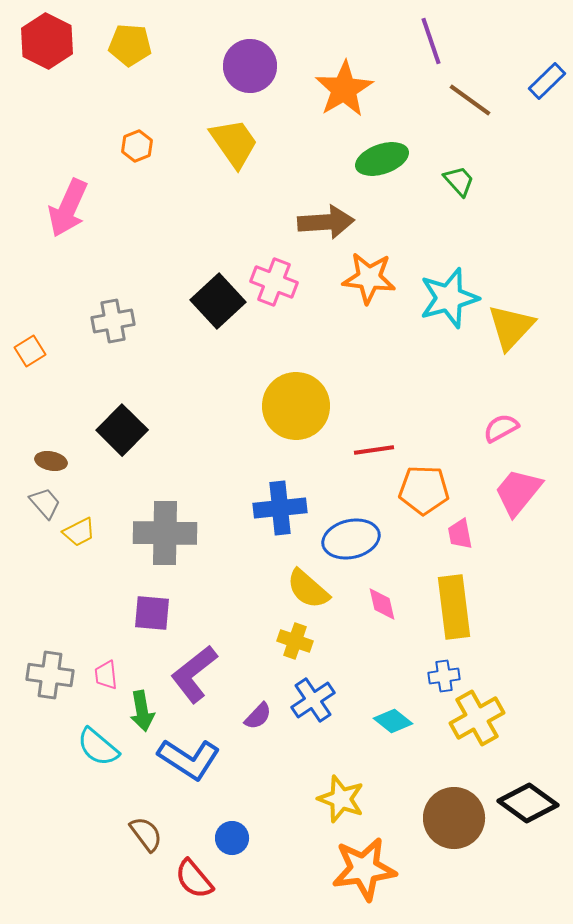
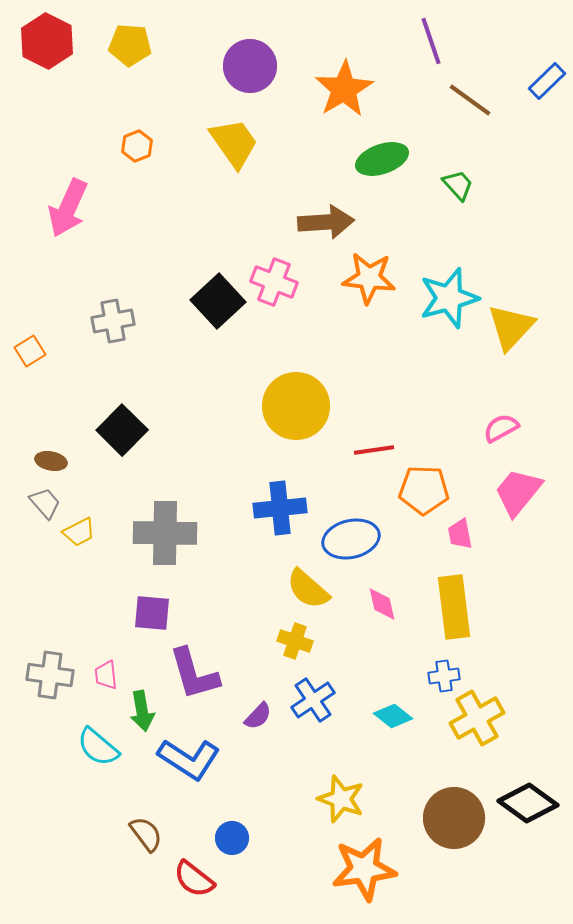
green trapezoid at (459, 181): moved 1 px left, 4 px down
purple L-shape at (194, 674): rotated 68 degrees counterclockwise
cyan diamond at (393, 721): moved 5 px up
red semicircle at (194, 879): rotated 12 degrees counterclockwise
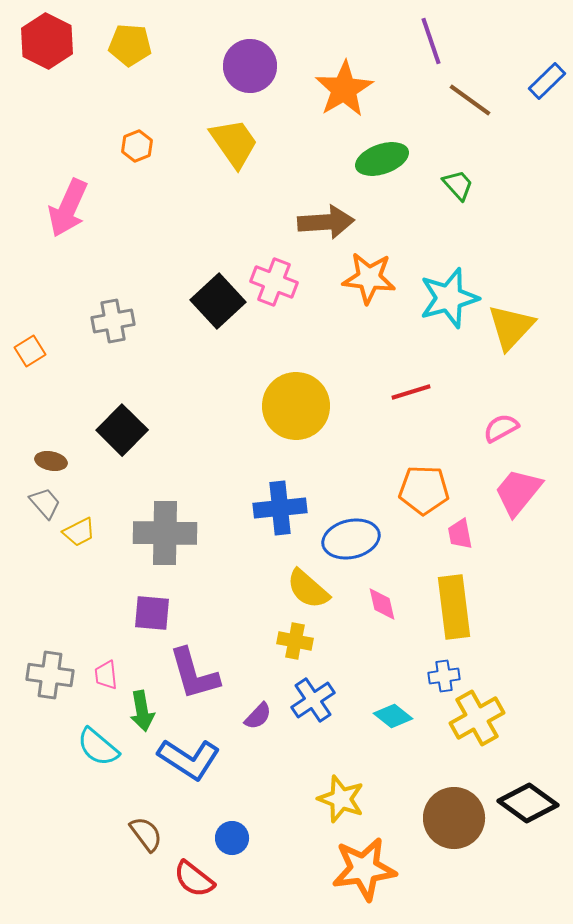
red line at (374, 450): moved 37 px right, 58 px up; rotated 9 degrees counterclockwise
yellow cross at (295, 641): rotated 8 degrees counterclockwise
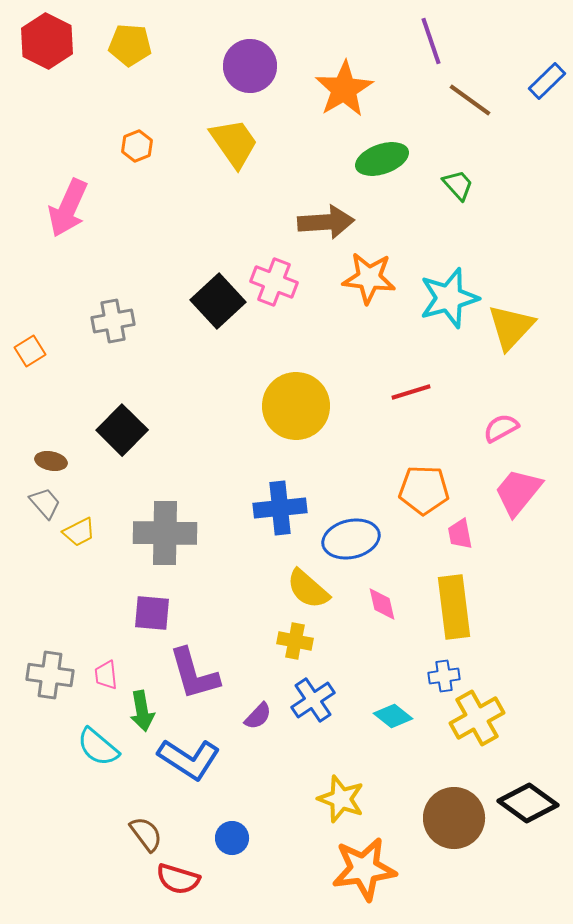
red semicircle at (194, 879): moved 16 px left; rotated 21 degrees counterclockwise
